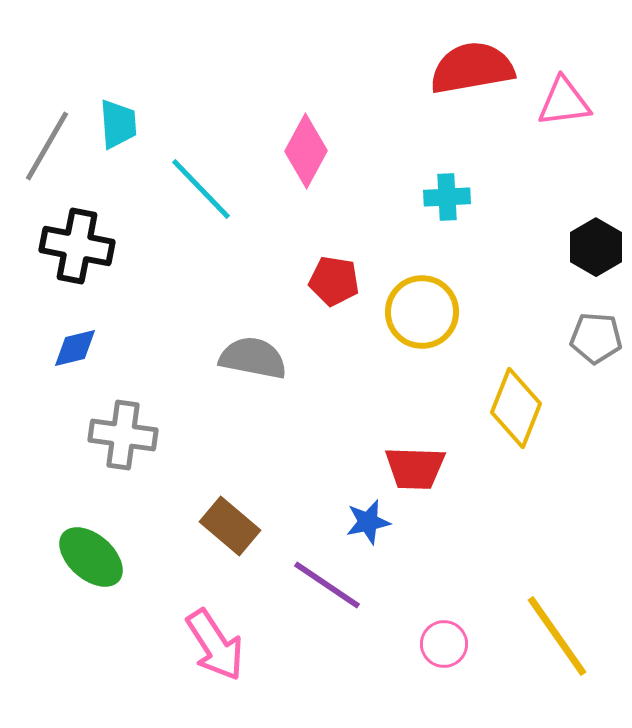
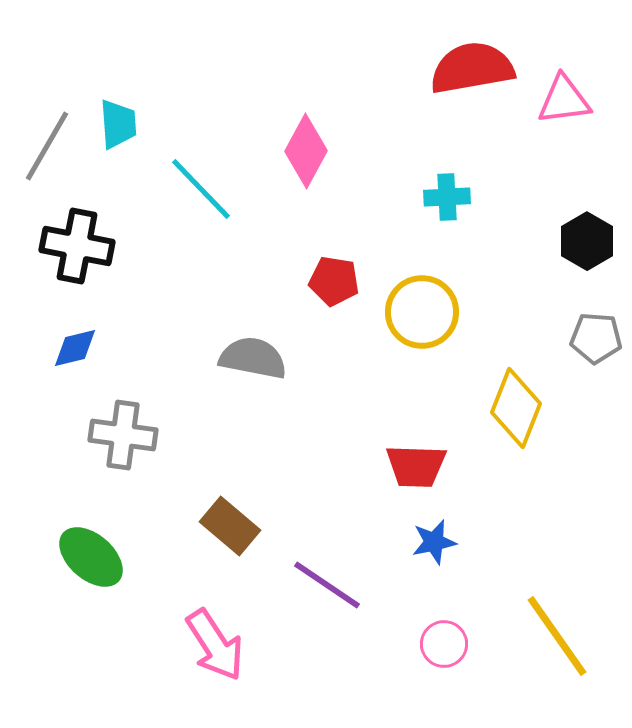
pink triangle: moved 2 px up
black hexagon: moved 9 px left, 6 px up
red trapezoid: moved 1 px right, 2 px up
blue star: moved 66 px right, 20 px down
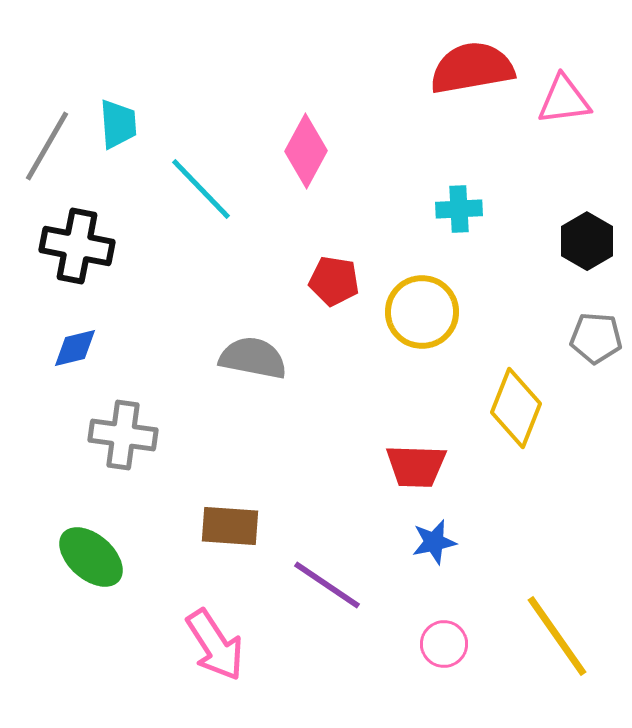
cyan cross: moved 12 px right, 12 px down
brown rectangle: rotated 36 degrees counterclockwise
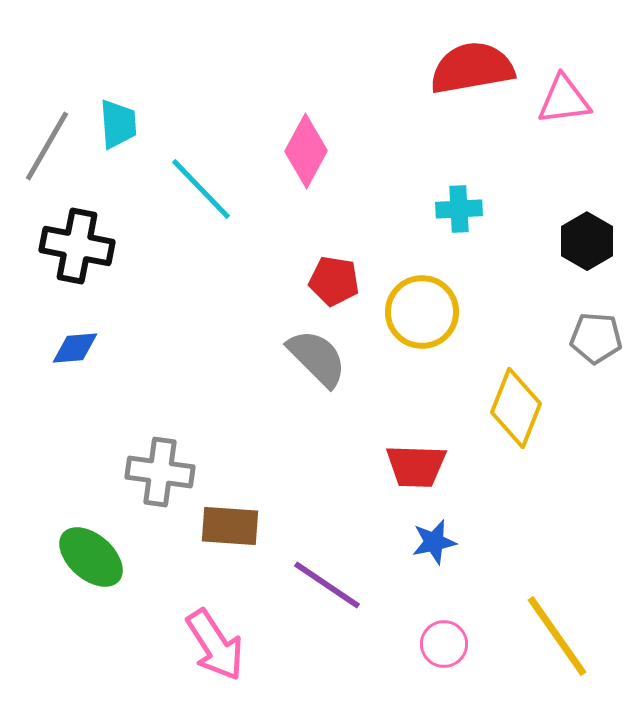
blue diamond: rotated 9 degrees clockwise
gray semicircle: moved 64 px right; rotated 34 degrees clockwise
gray cross: moved 37 px right, 37 px down
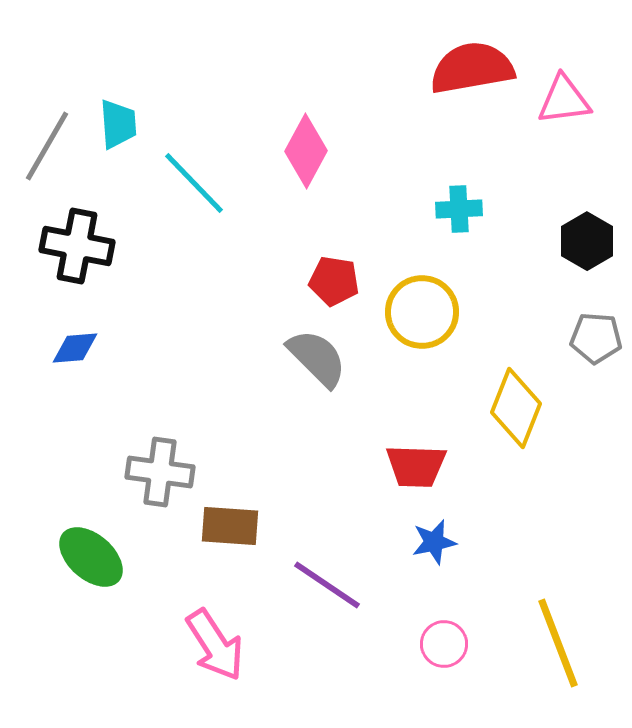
cyan line: moved 7 px left, 6 px up
yellow line: moved 1 px right, 7 px down; rotated 14 degrees clockwise
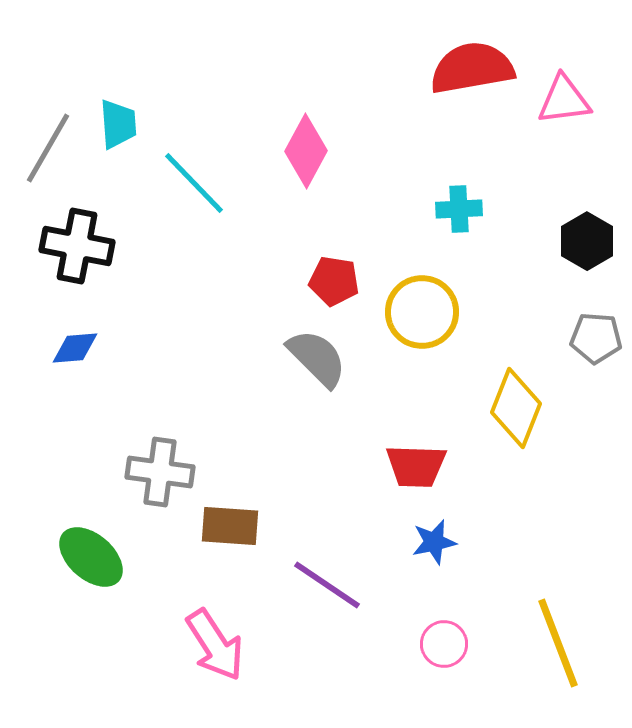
gray line: moved 1 px right, 2 px down
